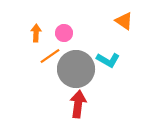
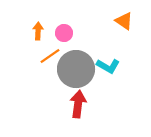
orange arrow: moved 2 px right, 2 px up
cyan L-shape: moved 6 px down
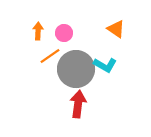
orange triangle: moved 8 px left, 8 px down
cyan L-shape: moved 3 px left, 1 px up
